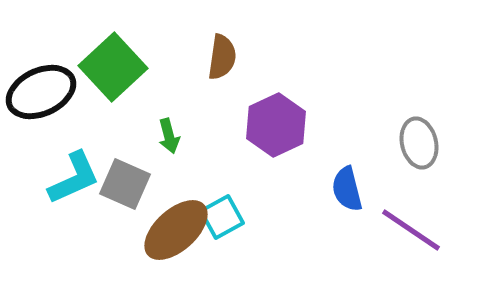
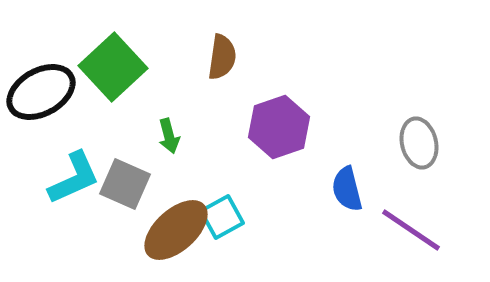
black ellipse: rotated 4 degrees counterclockwise
purple hexagon: moved 3 px right, 2 px down; rotated 6 degrees clockwise
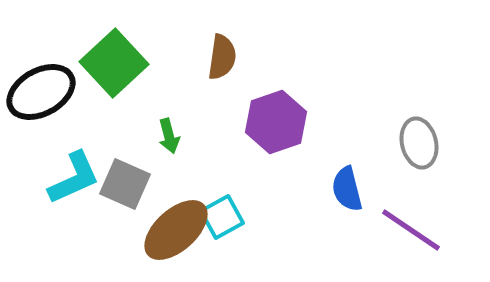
green square: moved 1 px right, 4 px up
purple hexagon: moved 3 px left, 5 px up
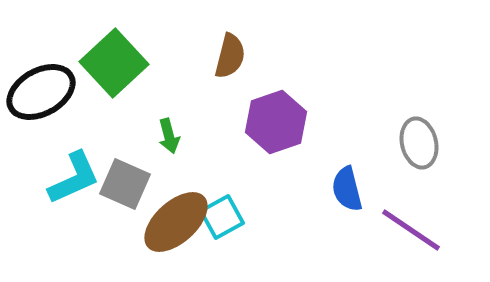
brown semicircle: moved 8 px right, 1 px up; rotated 6 degrees clockwise
brown ellipse: moved 8 px up
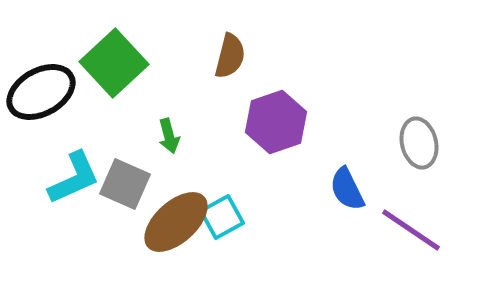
blue semicircle: rotated 12 degrees counterclockwise
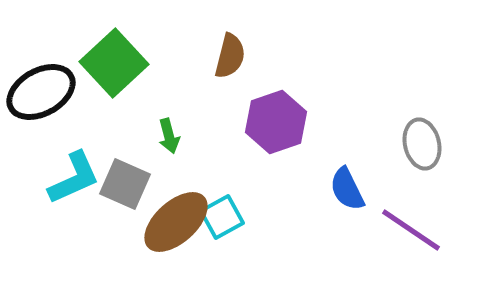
gray ellipse: moved 3 px right, 1 px down
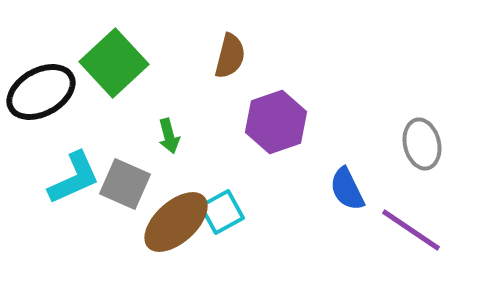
cyan square: moved 5 px up
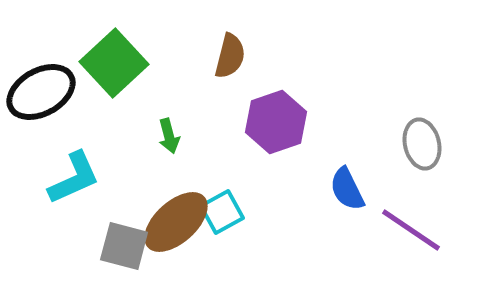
gray square: moved 1 px left, 62 px down; rotated 9 degrees counterclockwise
